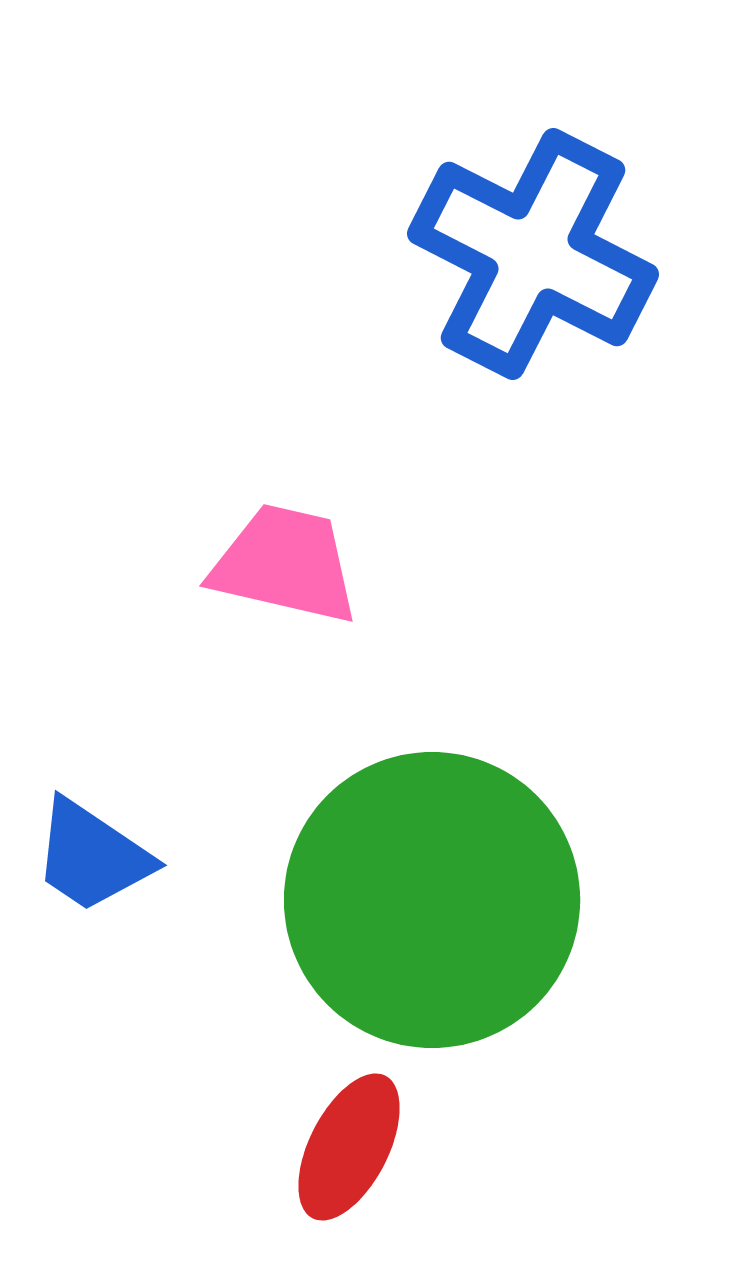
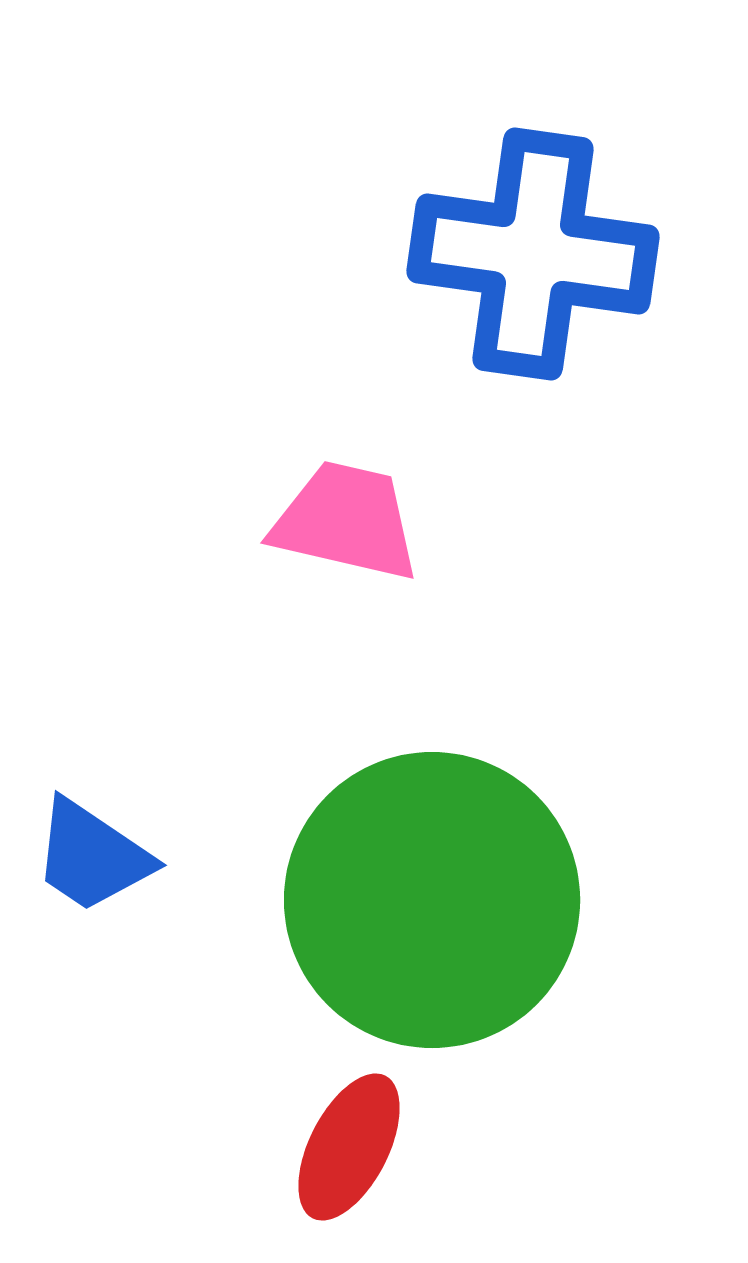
blue cross: rotated 19 degrees counterclockwise
pink trapezoid: moved 61 px right, 43 px up
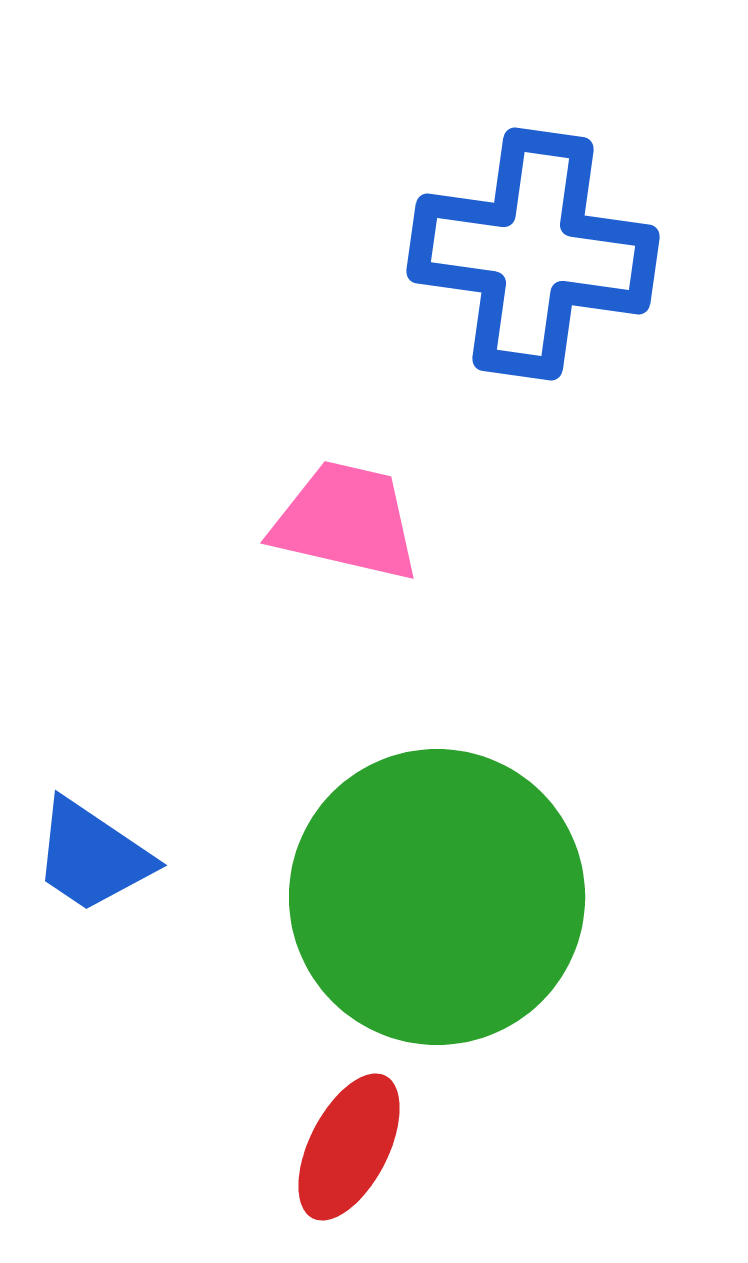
green circle: moved 5 px right, 3 px up
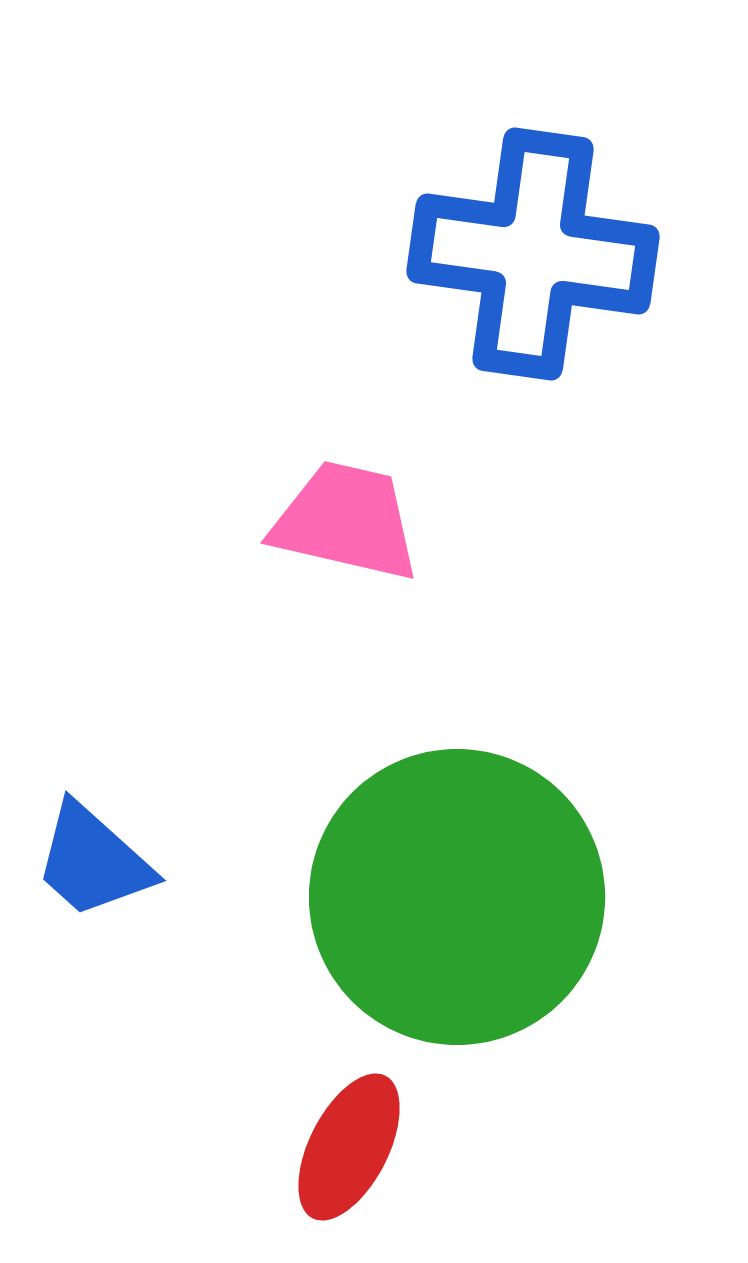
blue trapezoid: moved 1 px right, 5 px down; rotated 8 degrees clockwise
green circle: moved 20 px right
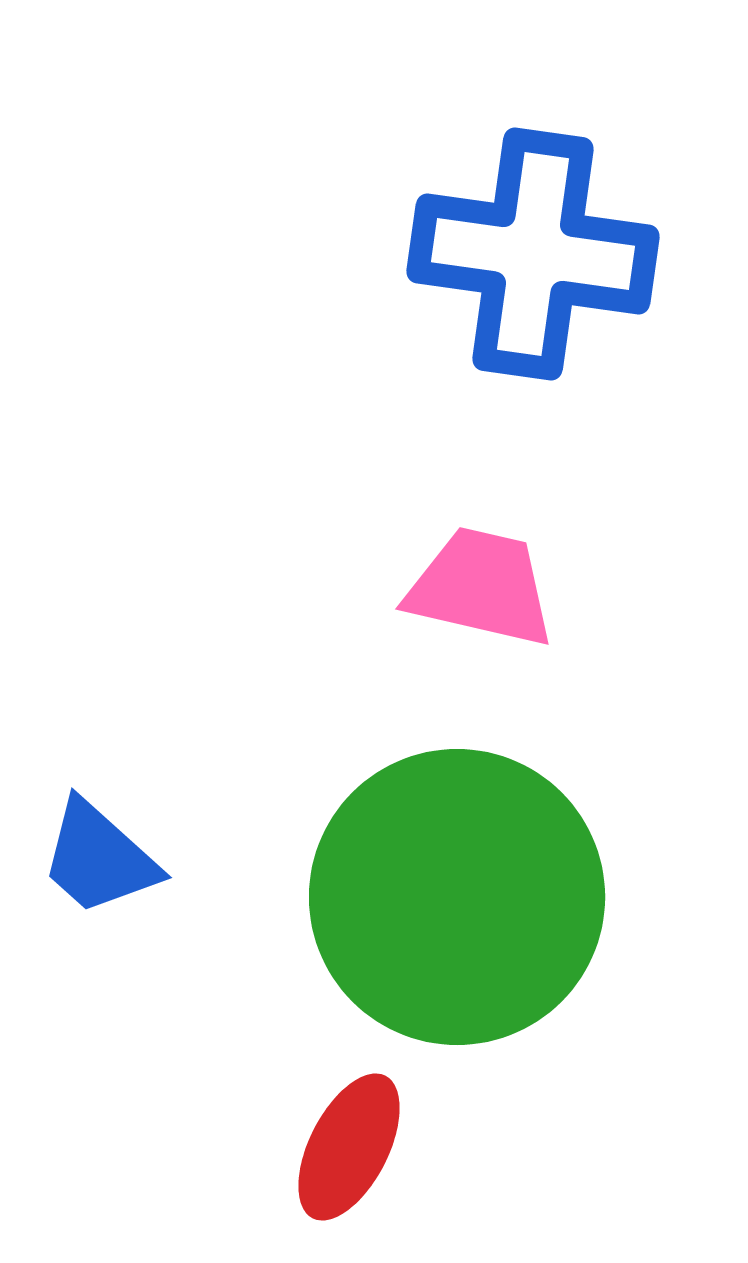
pink trapezoid: moved 135 px right, 66 px down
blue trapezoid: moved 6 px right, 3 px up
